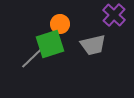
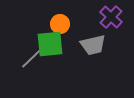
purple cross: moved 3 px left, 2 px down
green square: rotated 12 degrees clockwise
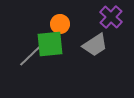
gray trapezoid: moved 2 px right; rotated 20 degrees counterclockwise
gray line: moved 2 px left, 2 px up
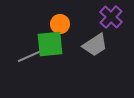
gray line: rotated 20 degrees clockwise
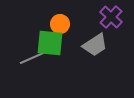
green square: moved 1 px up; rotated 12 degrees clockwise
gray line: moved 2 px right, 2 px down
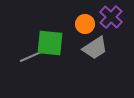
orange circle: moved 25 px right
gray trapezoid: moved 3 px down
gray line: moved 2 px up
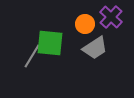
gray line: rotated 35 degrees counterclockwise
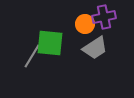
purple cross: moved 7 px left; rotated 35 degrees clockwise
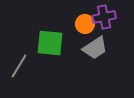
gray line: moved 13 px left, 10 px down
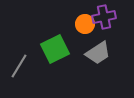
green square: moved 5 px right, 6 px down; rotated 32 degrees counterclockwise
gray trapezoid: moved 3 px right, 5 px down
